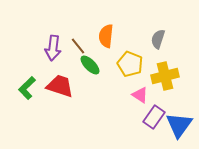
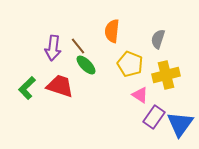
orange semicircle: moved 6 px right, 5 px up
green ellipse: moved 4 px left
yellow cross: moved 1 px right, 1 px up
blue triangle: moved 1 px right, 1 px up
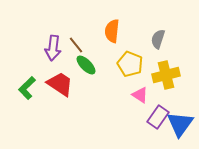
brown line: moved 2 px left, 1 px up
red trapezoid: moved 2 px up; rotated 16 degrees clockwise
purple rectangle: moved 4 px right
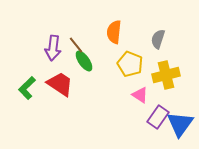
orange semicircle: moved 2 px right, 1 px down
green ellipse: moved 2 px left, 4 px up; rotated 10 degrees clockwise
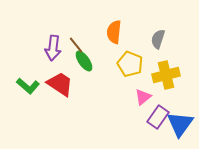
green L-shape: moved 1 px right, 2 px up; rotated 95 degrees counterclockwise
pink triangle: moved 3 px right, 2 px down; rotated 48 degrees clockwise
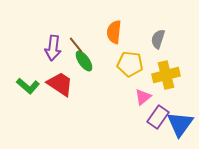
yellow pentagon: rotated 15 degrees counterclockwise
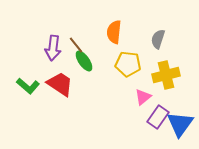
yellow pentagon: moved 2 px left
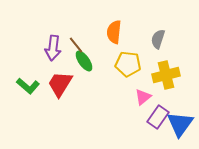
red trapezoid: rotated 92 degrees counterclockwise
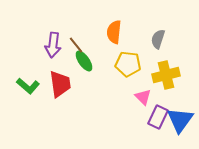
purple arrow: moved 3 px up
red trapezoid: rotated 140 degrees clockwise
pink triangle: rotated 36 degrees counterclockwise
purple rectangle: rotated 10 degrees counterclockwise
blue triangle: moved 4 px up
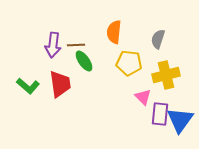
brown line: rotated 54 degrees counterclockwise
yellow pentagon: moved 1 px right, 1 px up
purple rectangle: moved 2 px right, 3 px up; rotated 20 degrees counterclockwise
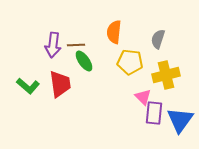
yellow pentagon: moved 1 px right, 1 px up
purple rectangle: moved 6 px left, 1 px up
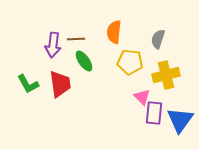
brown line: moved 6 px up
green L-shape: moved 2 px up; rotated 20 degrees clockwise
pink triangle: moved 1 px left
